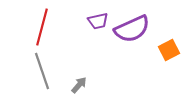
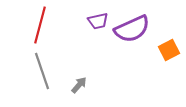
red line: moved 2 px left, 2 px up
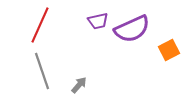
red line: rotated 9 degrees clockwise
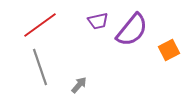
red line: rotated 30 degrees clockwise
purple semicircle: moved 1 px down; rotated 27 degrees counterclockwise
gray line: moved 2 px left, 4 px up
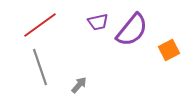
purple trapezoid: moved 1 px down
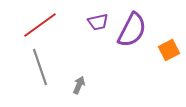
purple semicircle: rotated 12 degrees counterclockwise
gray arrow: rotated 18 degrees counterclockwise
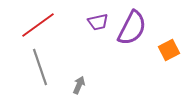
red line: moved 2 px left
purple semicircle: moved 2 px up
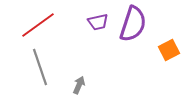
purple semicircle: moved 1 px right, 4 px up; rotated 9 degrees counterclockwise
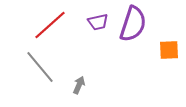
red line: moved 12 px right; rotated 6 degrees counterclockwise
orange square: rotated 25 degrees clockwise
gray line: rotated 21 degrees counterclockwise
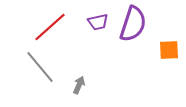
red line: moved 2 px down
